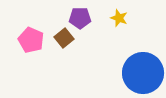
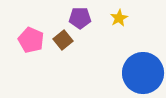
yellow star: rotated 24 degrees clockwise
brown square: moved 1 px left, 2 px down
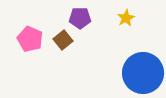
yellow star: moved 7 px right
pink pentagon: moved 1 px left, 1 px up
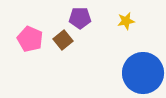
yellow star: moved 3 px down; rotated 18 degrees clockwise
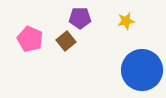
brown square: moved 3 px right, 1 px down
blue circle: moved 1 px left, 3 px up
